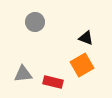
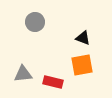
black triangle: moved 3 px left
orange square: rotated 20 degrees clockwise
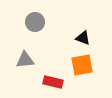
gray triangle: moved 2 px right, 14 px up
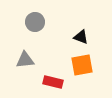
black triangle: moved 2 px left, 1 px up
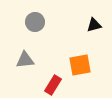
black triangle: moved 13 px right, 12 px up; rotated 35 degrees counterclockwise
orange square: moved 2 px left
red rectangle: moved 3 px down; rotated 72 degrees counterclockwise
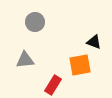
black triangle: moved 17 px down; rotated 35 degrees clockwise
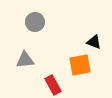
red rectangle: rotated 60 degrees counterclockwise
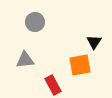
black triangle: rotated 42 degrees clockwise
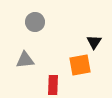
red rectangle: rotated 30 degrees clockwise
